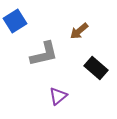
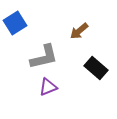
blue square: moved 2 px down
gray L-shape: moved 3 px down
purple triangle: moved 10 px left, 9 px up; rotated 18 degrees clockwise
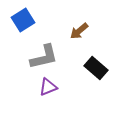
blue square: moved 8 px right, 3 px up
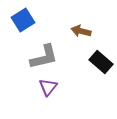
brown arrow: moved 2 px right; rotated 54 degrees clockwise
black rectangle: moved 5 px right, 6 px up
purple triangle: rotated 30 degrees counterclockwise
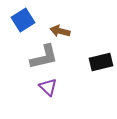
brown arrow: moved 21 px left
black rectangle: rotated 55 degrees counterclockwise
purple triangle: rotated 24 degrees counterclockwise
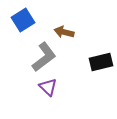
brown arrow: moved 4 px right, 1 px down
gray L-shape: rotated 24 degrees counterclockwise
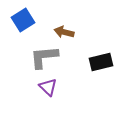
gray L-shape: rotated 148 degrees counterclockwise
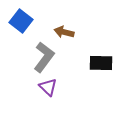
blue square: moved 2 px left, 1 px down; rotated 20 degrees counterclockwise
gray L-shape: rotated 132 degrees clockwise
black rectangle: moved 1 px down; rotated 15 degrees clockwise
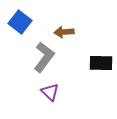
blue square: moved 1 px left, 1 px down
brown arrow: rotated 18 degrees counterclockwise
purple triangle: moved 2 px right, 5 px down
